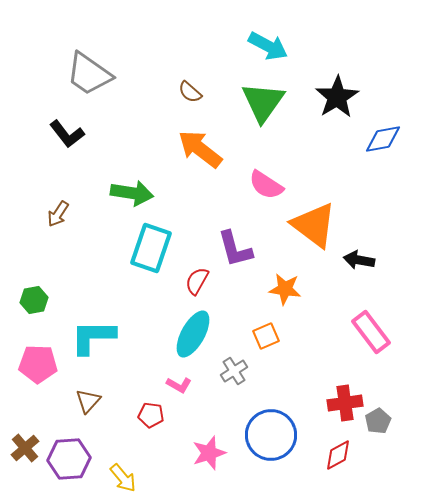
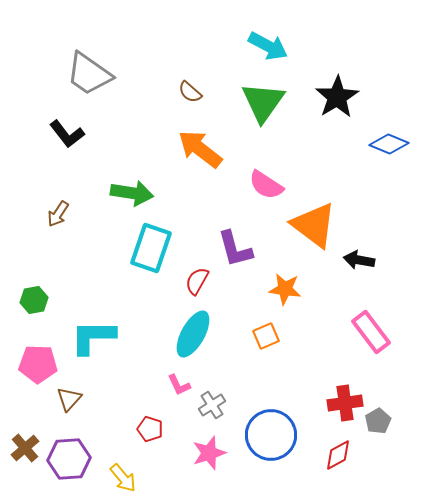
blue diamond: moved 6 px right, 5 px down; rotated 33 degrees clockwise
gray cross: moved 22 px left, 34 px down
pink L-shape: rotated 35 degrees clockwise
brown triangle: moved 19 px left, 2 px up
red pentagon: moved 1 px left, 14 px down; rotated 10 degrees clockwise
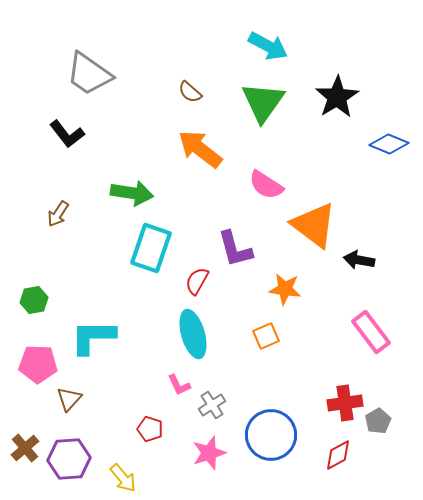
cyan ellipse: rotated 45 degrees counterclockwise
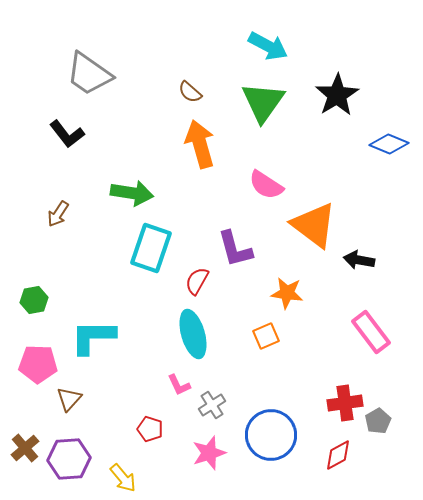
black star: moved 2 px up
orange arrow: moved 5 px up; rotated 36 degrees clockwise
orange star: moved 2 px right, 4 px down
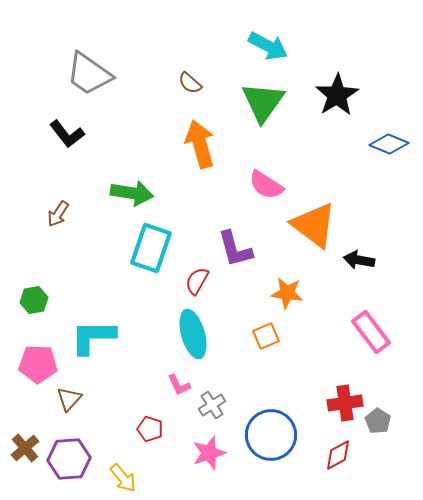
brown semicircle: moved 9 px up
gray pentagon: rotated 10 degrees counterclockwise
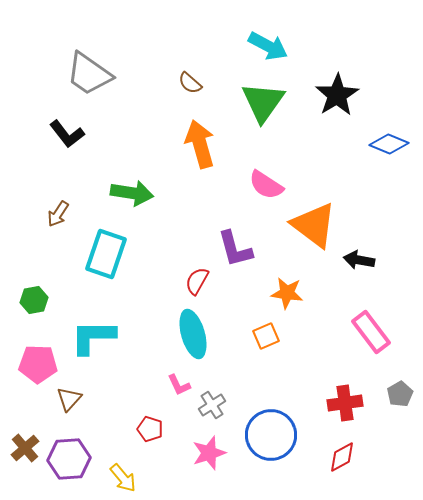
cyan rectangle: moved 45 px left, 6 px down
gray pentagon: moved 22 px right, 27 px up; rotated 10 degrees clockwise
red diamond: moved 4 px right, 2 px down
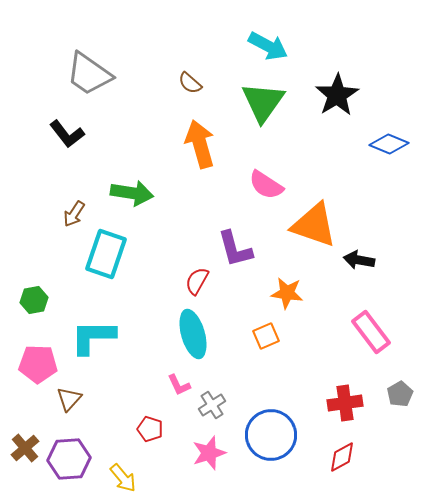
brown arrow: moved 16 px right
orange triangle: rotated 18 degrees counterclockwise
